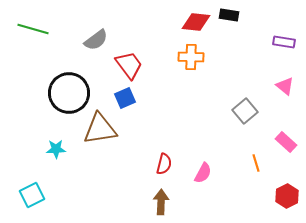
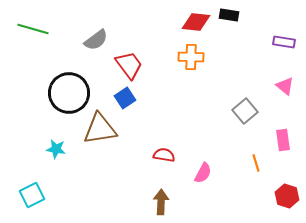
blue square: rotated 10 degrees counterclockwise
pink rectangle: moved 3 px left, 2 px up; rotated 40 degrees clockwise
cyan star: rotated 12 degrees clockwise
red semicircle: moved 9 px up; rotated 95 degrees counterclockwise
red hexagon: rotated 15 degrees counterclockwise
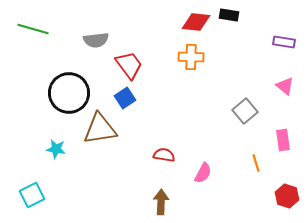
gray semicircle: rotated 30 degrees clockwise
